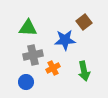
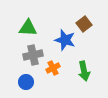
brown square: moved 2 px down
blue star: rotated 20 degrees clockwise
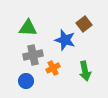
green arrow: moved 1 px right
blue circle: moved 1 px up
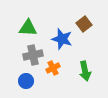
blue star: moved 3 px left, 1 px up
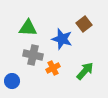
gray cross: rotated 24 degrees clockwise
green arrow: rotated 126 degrees counterclockwise
blue circle: moved 14 px left
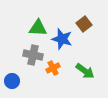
green triangle: moved 10 px right
green arrow: rotated 84 degrees clockwise
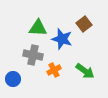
orange cross: moved 1 px right, 2 px down
blue circle: moved 1 px right, 2 px up
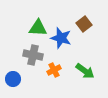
blue star: moved 1 px left, 1 px up
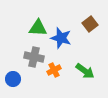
brown square: moved 6 px right
gray cross: moved 1 px right, 2 px down
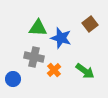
orange cross: rotated 16 degrees counterclockwise
